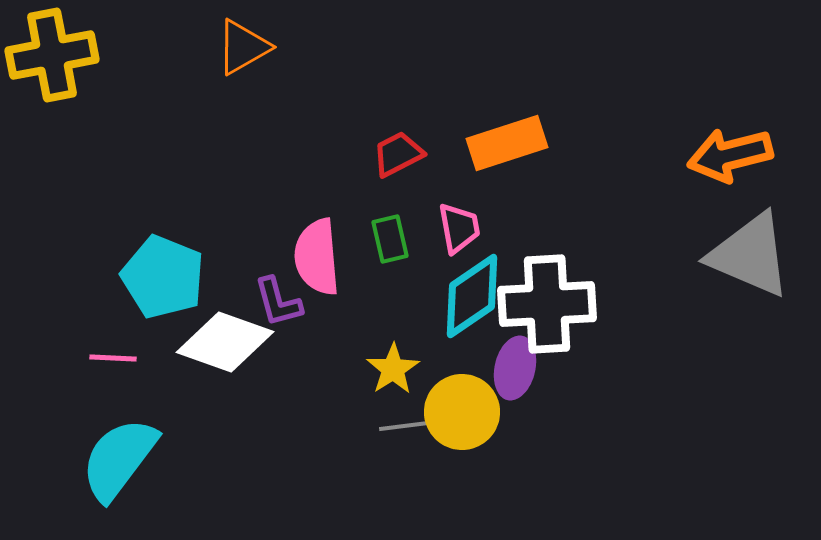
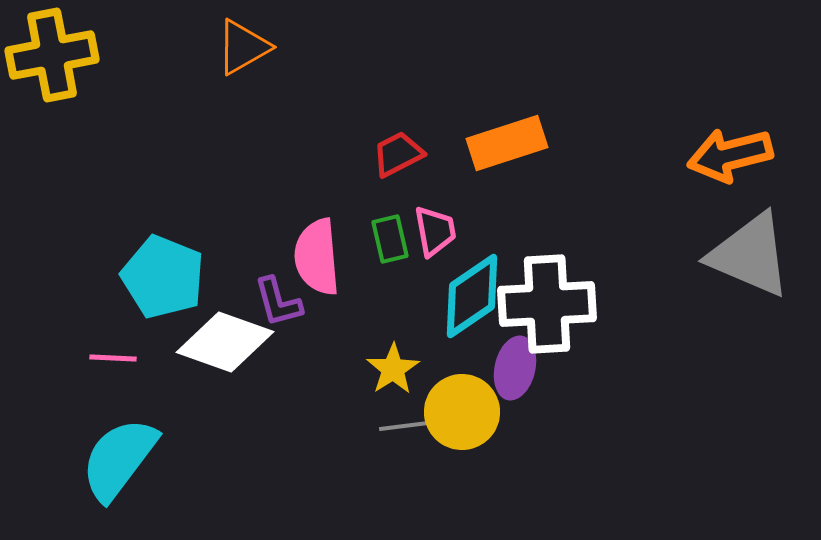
pink trapezoid: moved 24 px left, 3 px down
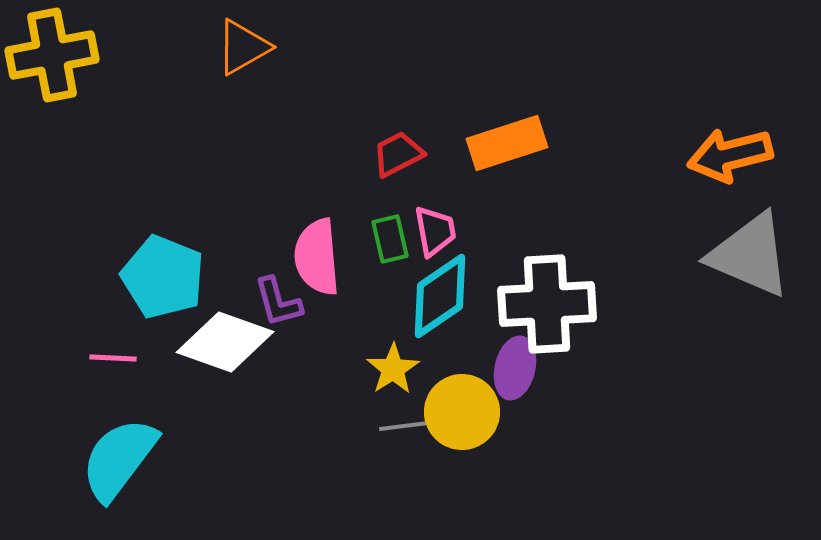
cyan diamond: moved 32 px left
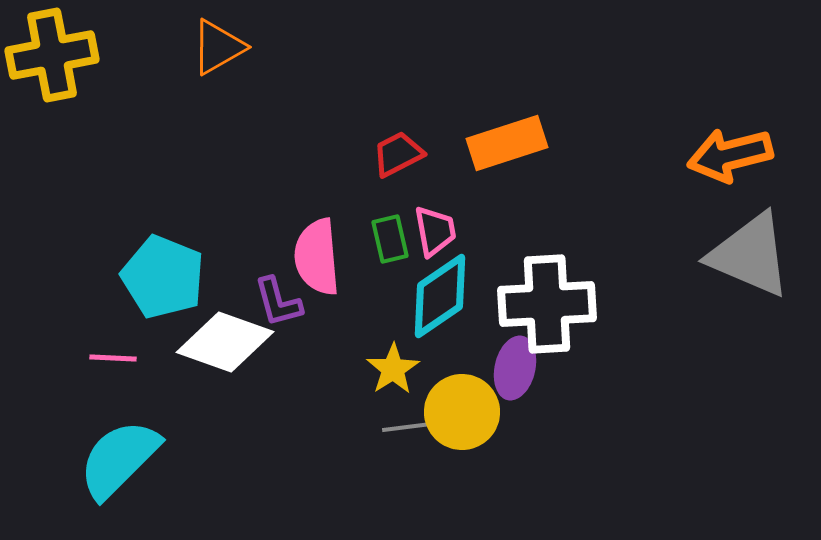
orange triangle: moved 25 px left
gray line: moved 3 px right, 1 px down
cyan semicircle: rotated 8 degrees clockwise
